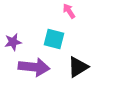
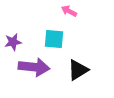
pink arrow: rotated 28 degrees counterclockwise
cyan square: rotated 10 degrees counterclockwise
black triangle: moved 3 px down
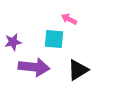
pink arrow: moved 8 px down
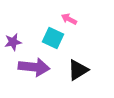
cyan square: moved 1 px left, 1 px up; rotated 20 degrees clockwise
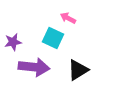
pink arrow: moved 1 px left, 1 px up
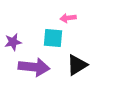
pink arrow: rotated 35 degrees counterclockwise
cyan square: rotated 20 degrees counterclockwise
black triangle: moved 1 px left, 5 px up
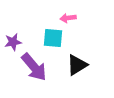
purple arrow: rotated 44 degrees clockwise
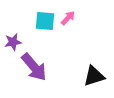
pink arrow: rotated 140 degrees clockwise
cyan square: moved 8 px left, 17 px up
black triangle: moved 17 px right, 11 px down; rotated 15 degrees clockwise
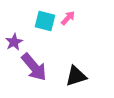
cyan square: rotated 10 degrees clockwise
purple star: moved 1 px right; rotated 18 degrees counterclockwise
black triangle: moved 18 px left
